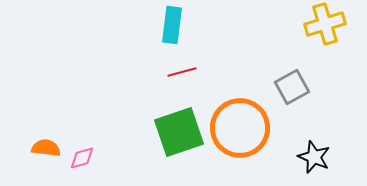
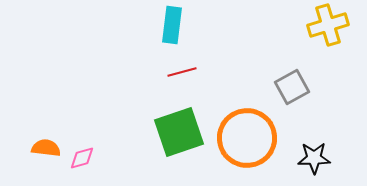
yellow cross: moved 3 px right, 1 px down
orange circle: moved 7 px right, 10 px down
black star: moved 1 px down; rotated 24 degrees counterclockwise
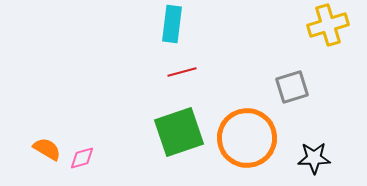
cyan rectangle: moved 1 px up
gray square: rotated 12 degrees clockwise
orange semicircle: moved 1 px right, 1 px down; rotated 24 degrees clockwise
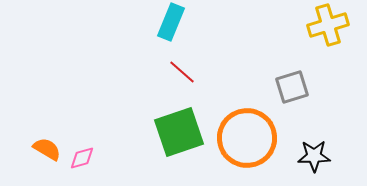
cyan rectangle: moved 1 px left, 2 px up; rotated 15 degrees clockwise
red line: rotated 56 degrees clockwise
black star: moved 2 px up
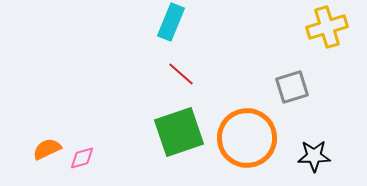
yellow cross: moved 1 px left, 2 px down
red line: moved 1 px left, 2 px down
orange semicircle: rotated 56 degrees counterclockwise
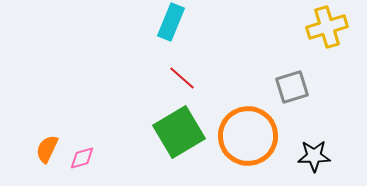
red line: moved 1 px right, 4 px down
green square: rotated 12 degrees counterclockwise
orange circle: moved 1 px right, 2 px up
orange semicircle: rotated 40 degrees counterclockwise
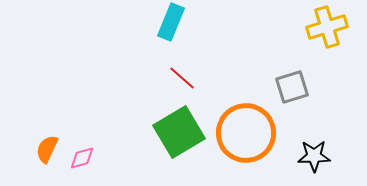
orange circle: moved 2 px left, 3 px up
